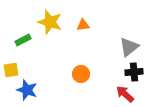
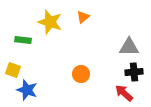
orange triangle: moved 8 px up; rotated 32 degrees counterclockwise
green rectangle: rotated 35 degrees clockwise
gray triangle: rotated 40 degrees clockwise
yellow square: moved 2 px right; rotated 28 degrees clockwise
red arrow: moved 1 px left, 1 px up
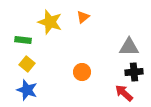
yellow square: moved 14 px right, 6 px up; rotated 21 degrees clockwise
orange circle: moved 1 px right, 2 px up
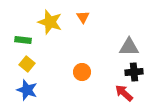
orange triangle: rotated 24 degrees counterclockwise
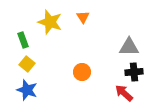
green rectangle: rotated 63 degrees clockwise
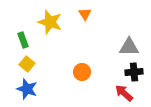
orange triangle: moved 2 px right, 3 px up
blue star: moved 1 px up
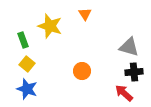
yellow star: moved 4 px down
gray triangle: rotated 15 degrees clockwise
orange circle: moved 1 px up
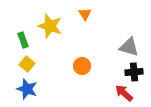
orange circle: moved 5 px up
